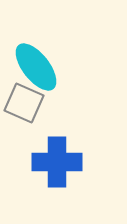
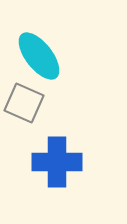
cyan ellipse: moved 3 px right, 11 px up
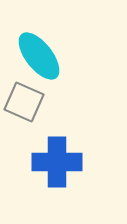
gray square: moved 1 px up
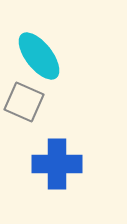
blue cross: moved 2 px down
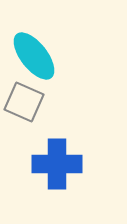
cyan ellipse: moved 5 px left
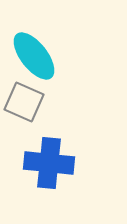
blue cross: moved 8 px left, 1 px up; rotated 6 degrees clockwise
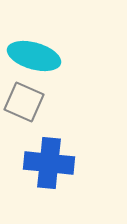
cyan ellipse: rotated 36 degrees counterclockwise
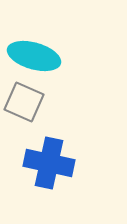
blue cross: rotated 6 degrees clockwise
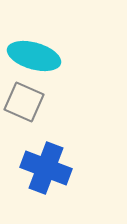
blue cross: moved 3 px left, 5 px down; rotated 9 degrees clockwise
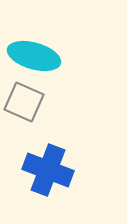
blue cross: moved 2 px right, 2 px down
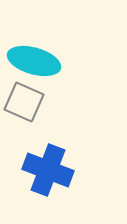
cyan ellipse: moved 5 px down
